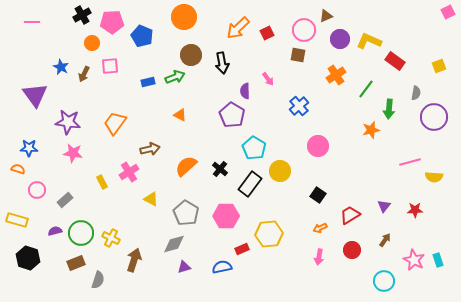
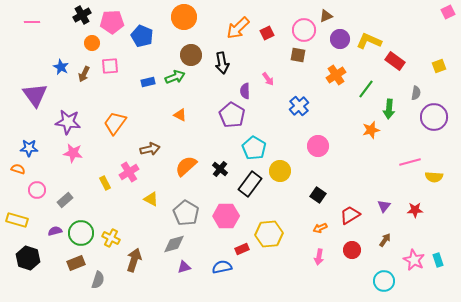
yellow rectangle at (102, 182): moved 3 px right, 1 px down
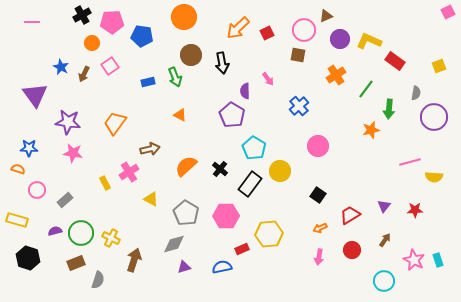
blue pentagon at (142, 36): rotated 15 degrees counterclockwise
pink square at (110, 66): rotated 30 degrees counterclockwise
green arrow at (175, 77): rotated 90 degrees clockwise
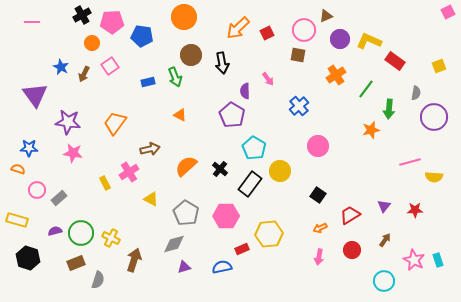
gray rectangle at (65, 200): moved 6 px left, 2 px up
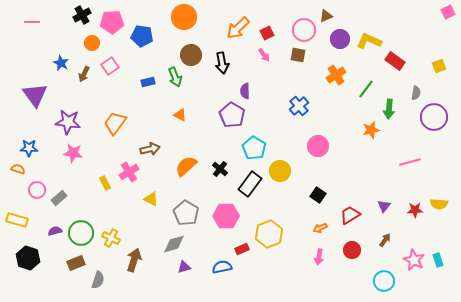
blue star at (61, 67): moved 4 px up
pink arrow at (268, 79): moved 4 px left, 24 px up
yellow semicircle at (434, 177): moved 5 px right, 27 px down
yellow hexagon at (269, 234): rotated 16 degrees counterclockwise
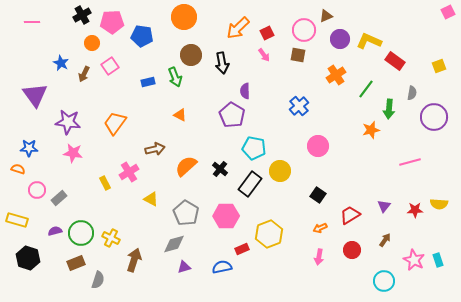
gray semicircle at (416, 93): moved 4 px left
cyan pentagon at (254, 148): rotated 20 degrees counterclockwise
brown arrow at (150, 149): moved 5 px right
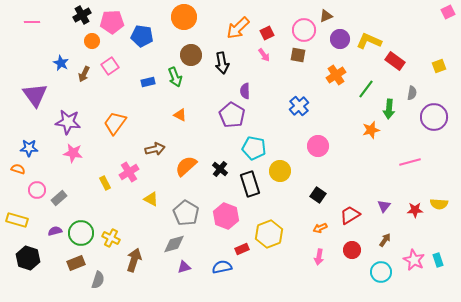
orange circle at (92, 43): moved 2 px up
black rectangle at (250, 184): rotated 55 degrees counterclockwise
pink hexagon at (226, 216): rotated 20 degrees clockwise
cyan circle at (384, 281): moved 3 px left, 9 px up
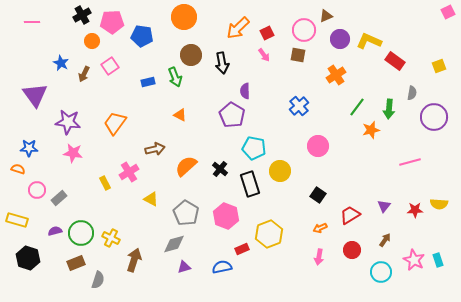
green line at (366, 89): moved 9 px left, 18 px down
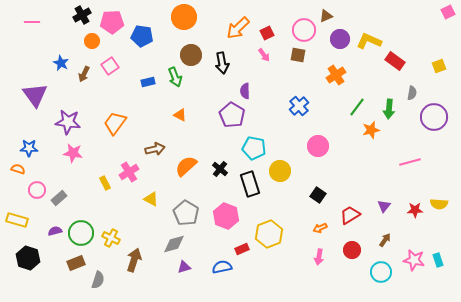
pink star at (414, 260): rotated 15 degrees counterclockwise
